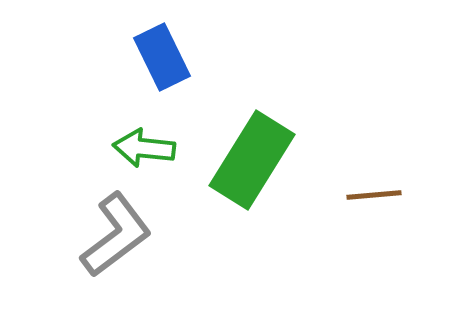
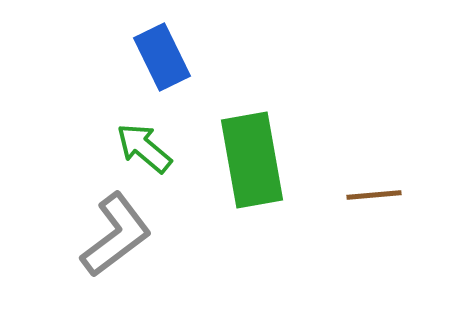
green arrow: rotated 34 degrees clockwise
green rectangle: rotated 42 degrees counterclockwise
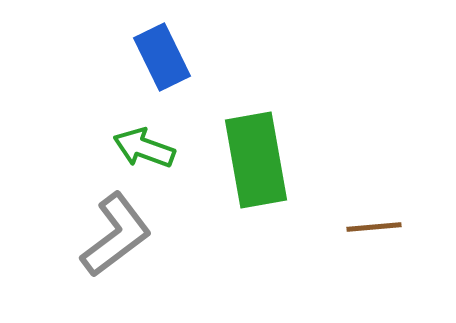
green arrow: rotated 20 degrees counterclockwise
green rectangle: moved 4 px right
brown line: moved 32 px down
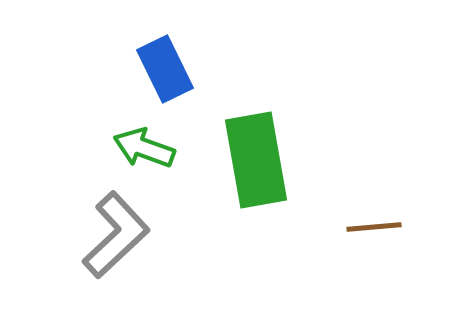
blue rectangle: moved 3 px right, 12 px down
gray L-shape: rotated 6 degrees counterclockwise
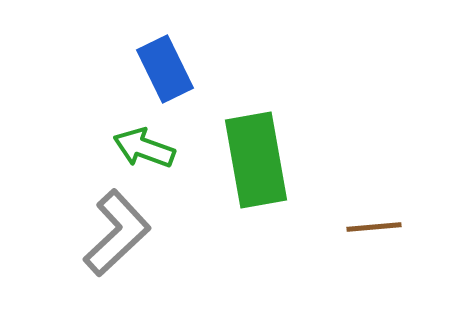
gray L-shape: moved 1 px right, 2 px up
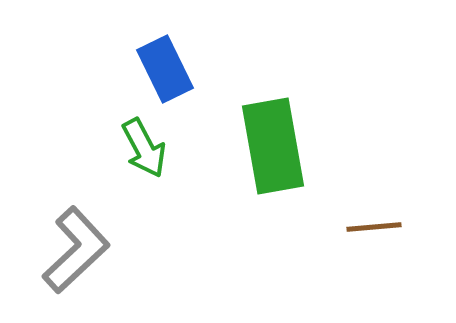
green arrow: rotated 138 degrees counterclockwise
green rectangle: moved 17 px right, 14 px up
gray L-shape: moved 41 px left, 17 px down
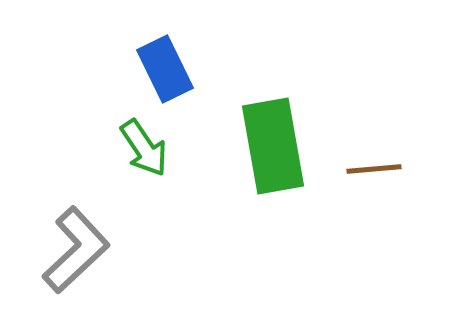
green arrow: rotated 6 degrees counterclockwise
brown line: moved 58 px up
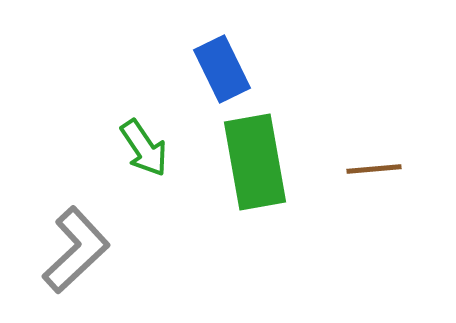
blue rectangle: moved 57 px right
green rectangle: moved 18 px left, 16 px down
